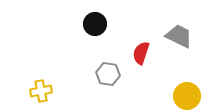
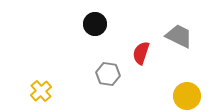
yellow cross: rotated 30 degrees counterclockwise
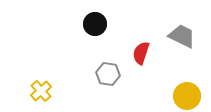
gray trapezoid: moved 3 px right
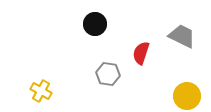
yellow cross: rotated 20 degrees counterclockwise
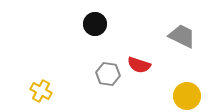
red semicircle: moved 2 px left, 12 px down; rotated 90 degrees counterclockwise
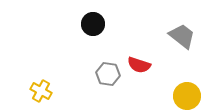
black circle: moved 2 px left
gray trapezoid: rotated 12 degrees clockwise
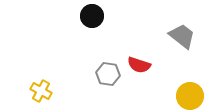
black circle: moved 1 px left, 8 px up
yellow circle: moved 3 px right
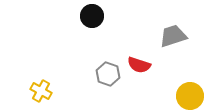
gray trapezoid: moved 9 px left; rotated 56 degrees counterclockwise
gray hexagon: rotated 10 degrees clockwise
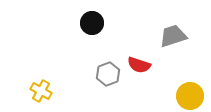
black circle: moved 7 px down
gray hexagon: rotated 20 degrees clockwise
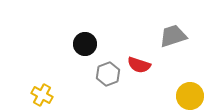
black circle: moved 7 px left, 21 px down
yellow cross: moved 1 px right, 4 px down
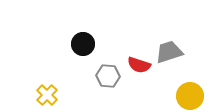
gray trapezoid: moved 4 px left, 16 px down
black circle: moved 2 px left
gray hexagon: moved 2 px down; rotated 25 degrees clockwise
yellow cross: moved 5 px right; rotated 15 degrees clockwise
